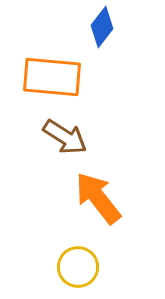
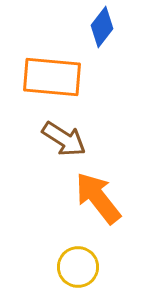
brown arrow: moved 1 px left, 2 px down
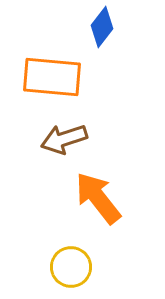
brown arrow: rotated 129 degrees clockwise
yellow circle: moved 7 px left
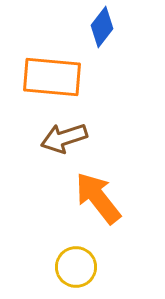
brown arrow: moved 1 px up
yellow circle: moved 5 px right
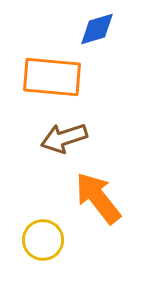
blue diamond: moved 5 px left, 2 px down; rotated 36 degrees clockwise
yellow circle: moved 33 px left, 27 px up
